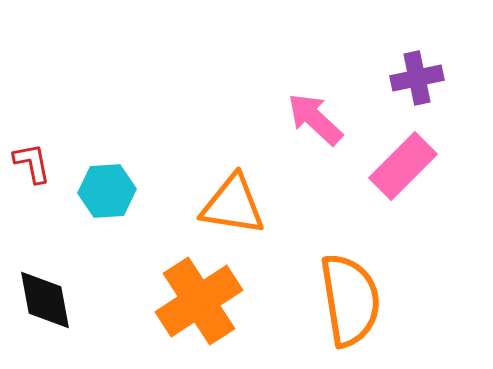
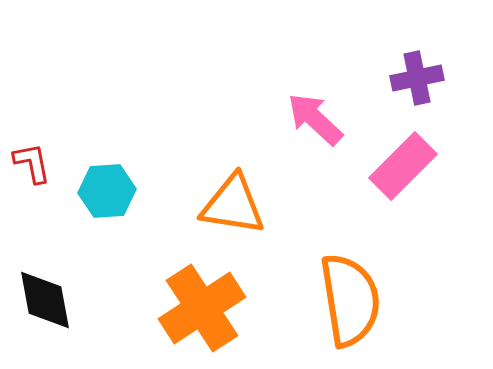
orange cross: moved 3 px right, 7 px down
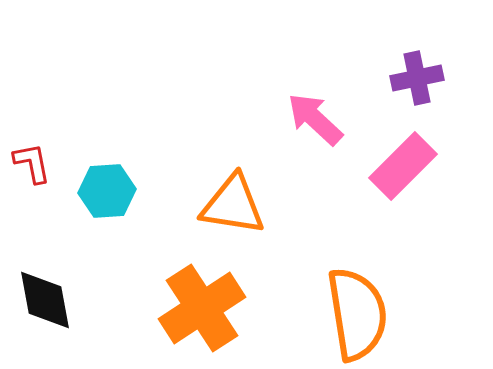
orange semicircle: moved 7 px right, 14 px down
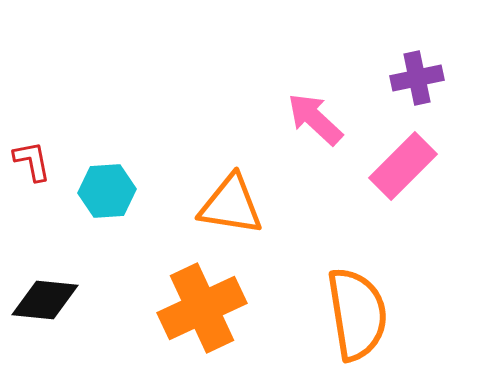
red L-shape: moved 2 px up
orange triangle: moved 2 px left
black diamond: rotated 74 degrees counterclockwise
orange cross: rotated 8 degrees clockwise
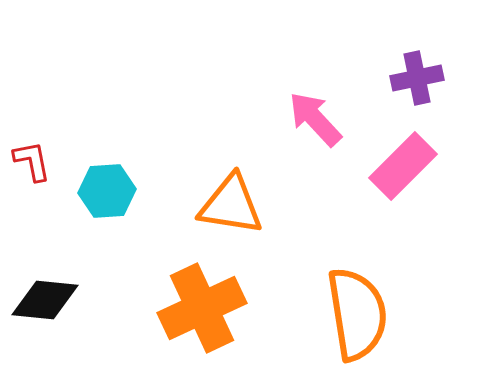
pink arrow: rotated 4 degrees clockwise
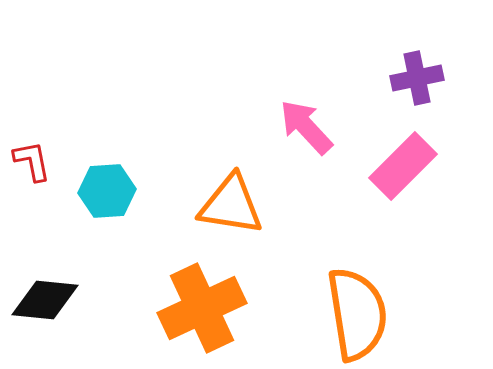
pink arrow: moved 9 px left, 8 px down
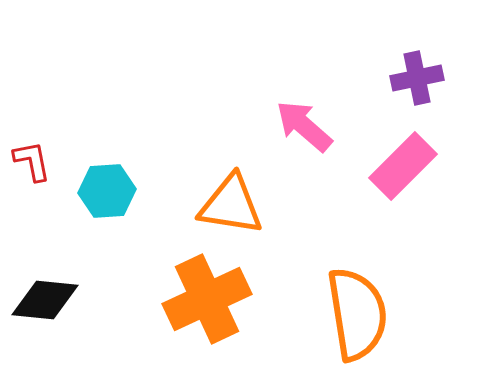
pink arrow: moved 2 px left, 1 px up; rotated 6 degrees counterclockwise
orange cross: moved 5 px right, 9 px up
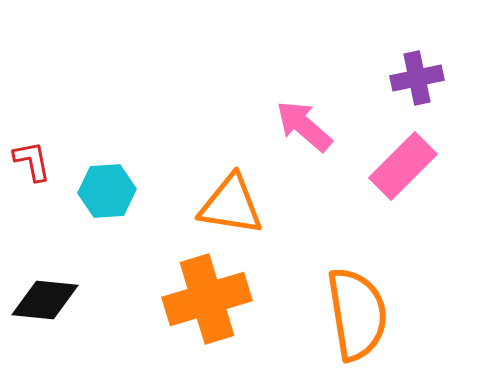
orange cross: rotated 8 degrees clockwise
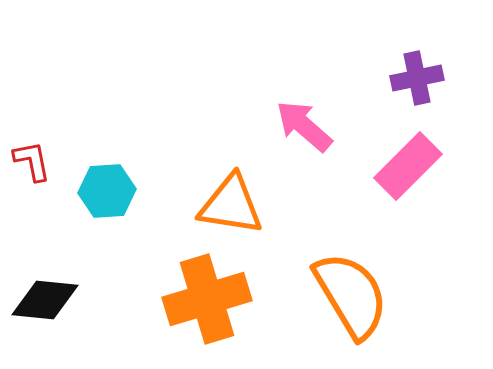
pink rectangle: moved 5 px right
orange semicircle: moved 6 px left, 19 px up; rotated 22 degrees counterclockwise
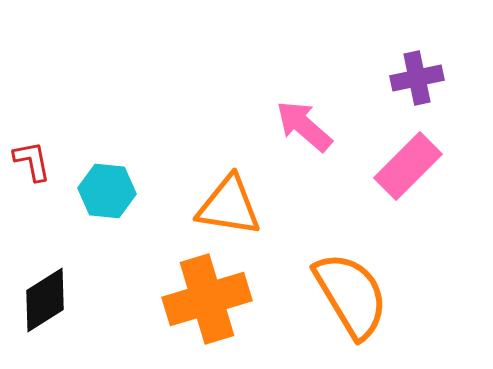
cyan hexagon: rotated 10 degrees clockwise
orange triangle: moved 2 px left, 1 px down
black diamond: rotated 38 degrees counterclockwise
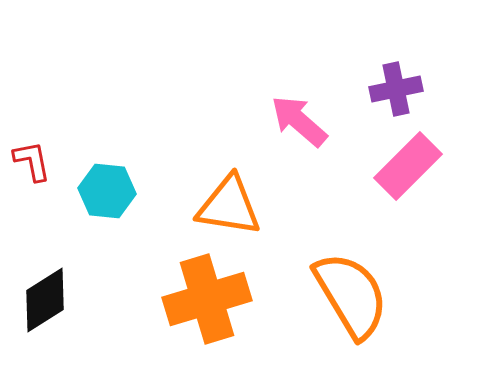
purple cross: moved 21 px left, 11 px down
pink arrow: moved 5 px left, 5 px up
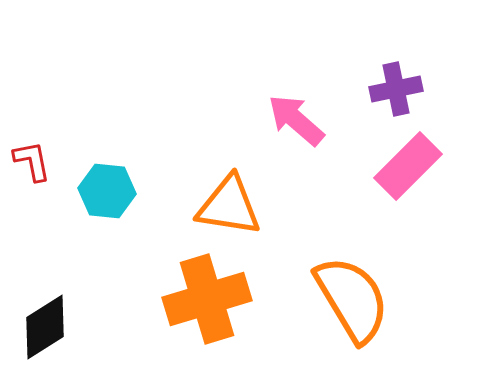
pink arrow: moved 3 px left, 1 px up
orange semicircle: moved 1 px right, 4 px down
black diamond: moved 27 px down
